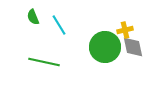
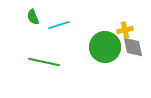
cyan line: rotated 75 degrees counterclockwise
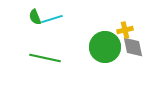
green semicircle: moved 2 px right
cyan line: moved 7 px left, 6 px up
green line: moved 1 px right, 4 px up
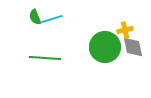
green line: rotated 8 degrees counterclockwise
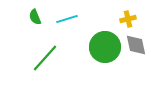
cyan line: moved 15 px right
yellow cross: moved 3 px right, 11 px up
gray diamond: moved 3 px right, 2 px up
green line: rotated 52 degrees counterclockwise
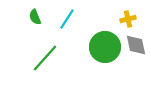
cyan line: rotated 40 degrees counterclockwise
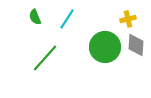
gray diamond: rotated 15 degrees clockwise
